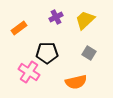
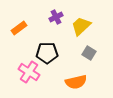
yellow trapezoid: moved 4 px left, 6 px down
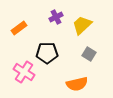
yellow trapezoid: moved 1 px right, 1 px up
gray square: moved 1 px down
pink cross: moved 5 px left
orange semicircle: moved 1 px right, 2 px down
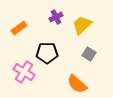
orange semicircle: rotated 55 degrees clockwise
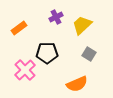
pink cross: moved 1 px right, 2 px up; rotated 15 degrees clockwise
orange semicircle: rotated 65 degrees counterclockwise
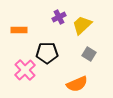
purple cross: moved 3 px right
orange rectangle: moved 2 px down; rotated 35 degrees clockwise
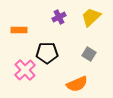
yellow trapezoid: moved 9 px right, 8 px up
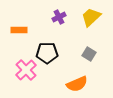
pink cross: moved 1 px right
